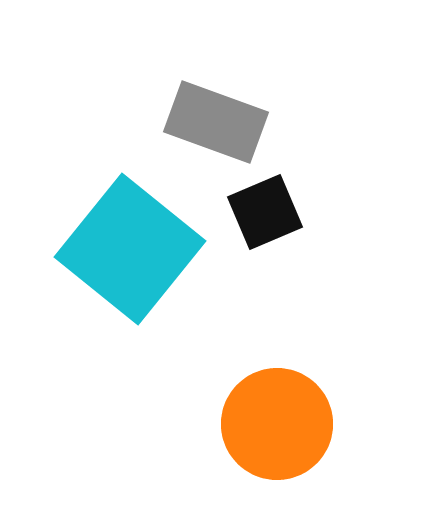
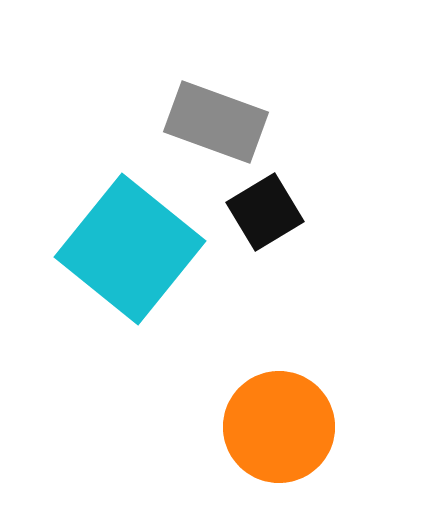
black square: rotated 8 degrees counterclockwise
orange circle: moved 2 px right, 3 px down
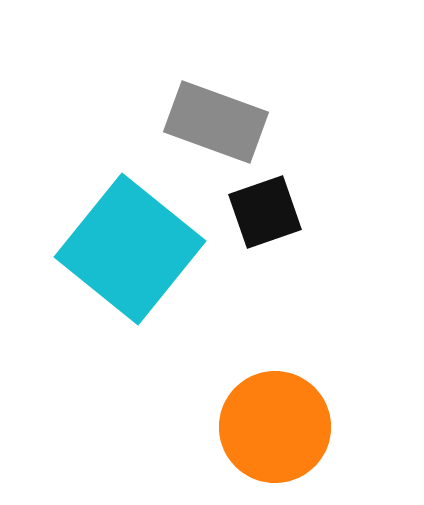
black square: rotated 12 degrees clockwise
orange circle: moved 4 px left
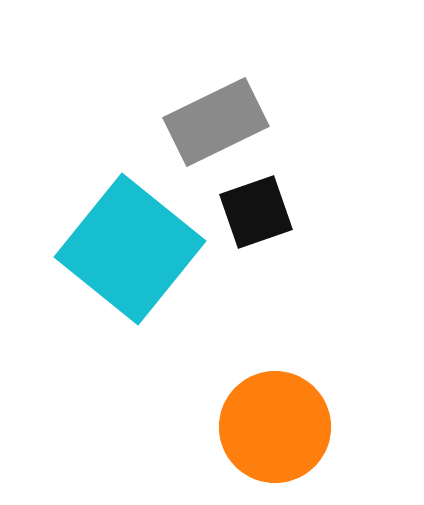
gray rectangle: rotated 46 degrees counterclockwise
black square: moved 9 px left
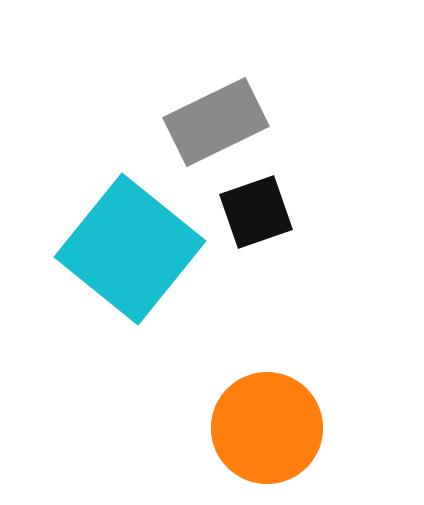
orange circle: moved 8 px left, 1 px down
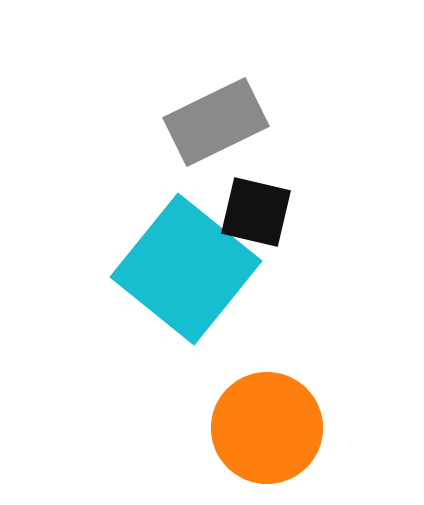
black square: rotated 32 degrees clockwise
cyan square: moved 56 px right, 20 px down
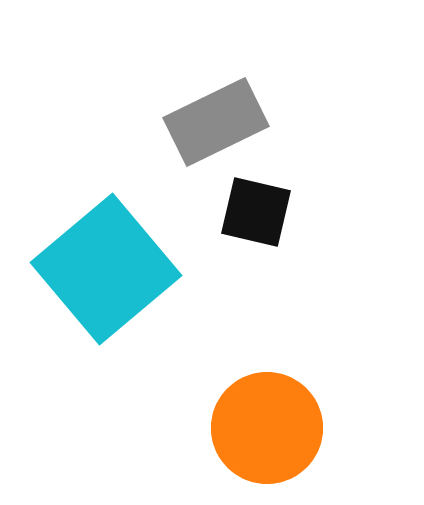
cyan square: moved 80 px left; rotated 11 degrees clockwise
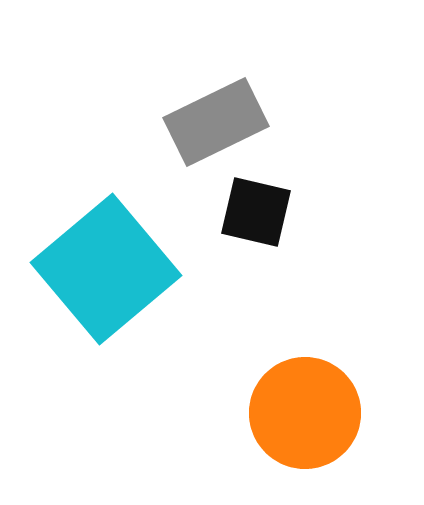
orange circle: moved 38 px right, 15 px up
